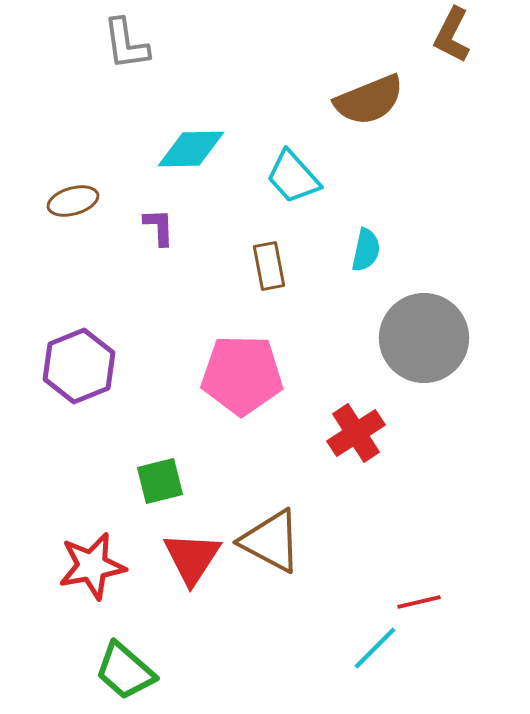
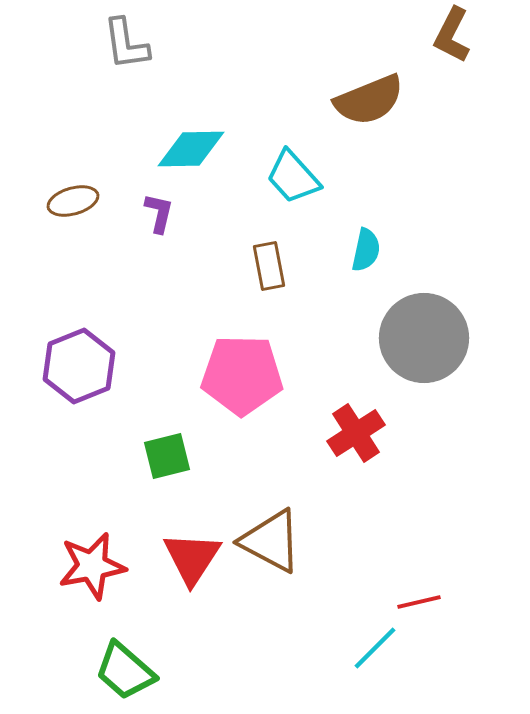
purple L-shape: moved 14 px up; rotated 15 degrees clockwise
green square: moved 7 px right, 25 px up
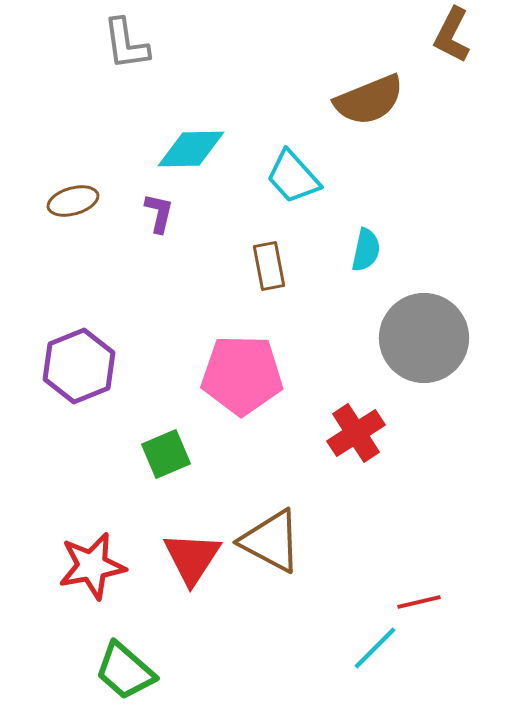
green square: moved 1 px left, 2 px up; rotated 9 degrees counterclockwise
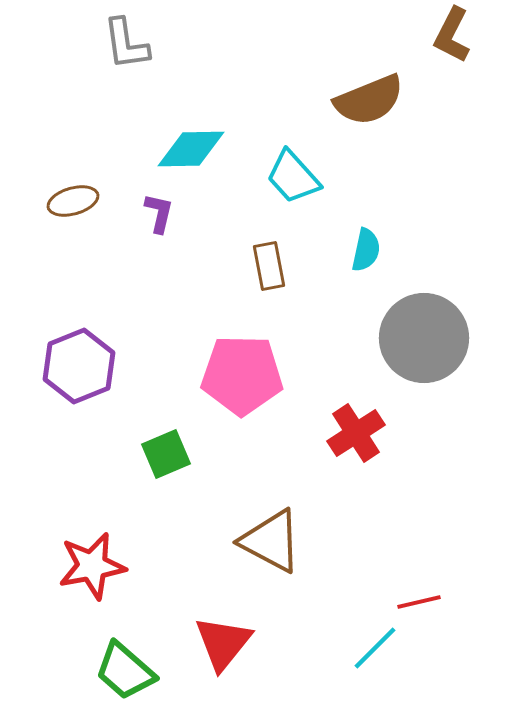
red triangle: moved 31 px right, 85 px down; rotated 6 degrees clockwise
